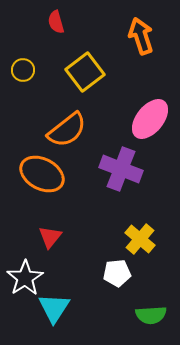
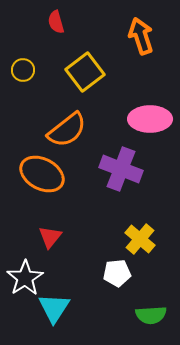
pink ellipse: rotated 51 degrees clockwise
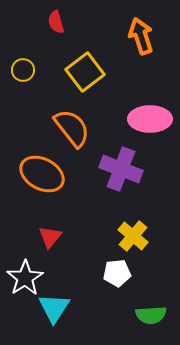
orange semicircle: moved 5 px right, 2 px up; rotated 90 degrees counterclockwise
yellow cross: moved 7 px left, 3 px up
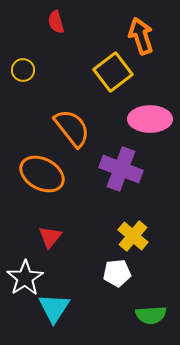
yellow square: moved 28 px right
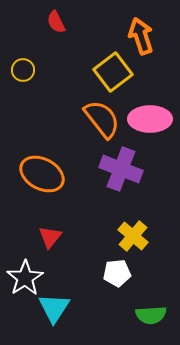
red semicircle: rotated 10 degrees counterclockwise
orange semicircle: moved 30 px right, 9 px up
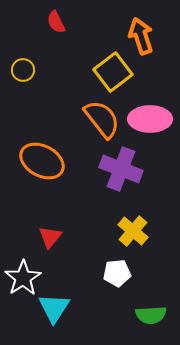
orange ellipse: moved 13 px up
yellow cross: moved 5 px up
white star: moved 2 px left
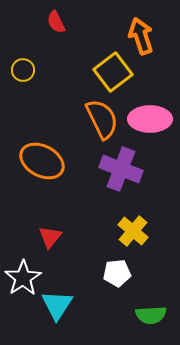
orange semicircle: rotated 12 degrees clockwise
cyan triangle: moved 3 px right, 3 px up
